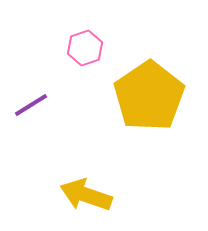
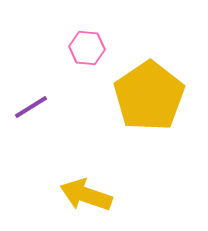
pink hexagon: moved 2 px right; rotated 24 degrees clockwise
purple line: moved 2 px down
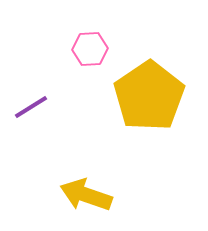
pink hexagon: moved 3 px right, 1 px down; rotated 8 degrees counterclockwise
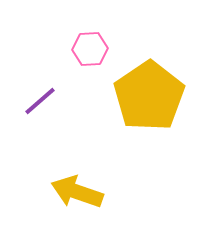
purple line: moved 9 px right, 6 px up; rotated 9 degrees counterclockwise
yellow arrow: moved 9 px left, 3 px up
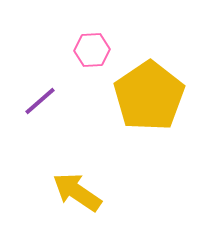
pink hexagon: moved 2 px right, 1 px down
yellow arrow: rotated 15 degrees clockwise
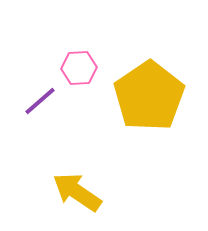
pink hexagon: moved 13 px left, 18 px down
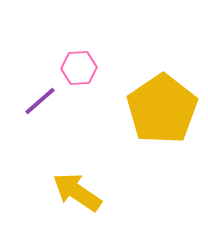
yellow pentagon: moved 13 px right, 13 px down
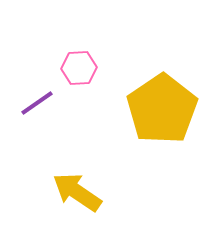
purple line: moved 3 px left, 2 px down; rotated 6 degrees clockwise
